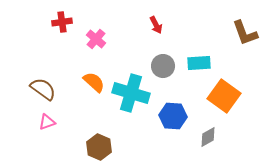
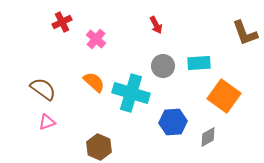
red cross: rotated 18 degrees counterclockwise
blue hexagon: moved 6 px down; rotated 8 degrees counterclockwise
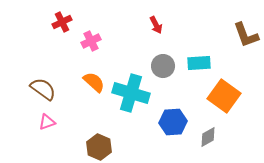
brown L-shape: moved 1 px right, 2 px down
pink cross: moved 5 px left, 2 px down; rotated 24 degrees clockwise
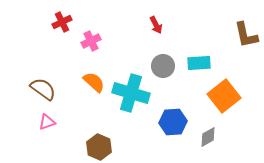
brown L-shape: rotated 8 degrees clockwise
orange square: rotated 16 degrees clockwise
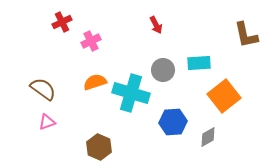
gray circle: moved 4 px down
orange semicircle: moved 1 px right; rotated 60 degrees counterclockwise
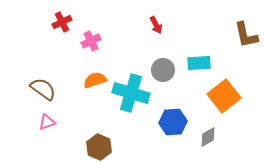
orange semicircle: moved 2 px up
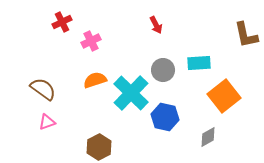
cyan cross: rotated 27 degrees clockwise
blue hexagon: moved 8 px left, 5 px up; rotated 16 degrees clockwise
brown hexagon: rotated 10 degrees clockwise
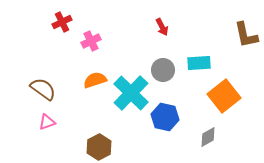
red arrow: moved 6 px right, 2 px down
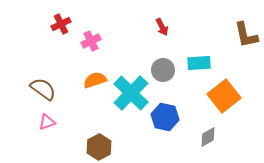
red cross: moved 1 px left, 2 px down
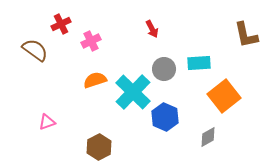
red arrow: moved 10 px left, 2 px down
gray circle: moved 1 px right, 1 px up
brown semicircle: moved 8 px left, 39 px up
cyan cross: moved 2 px right, 1 px up
blue hexagon: rotated 12 degrees clockwise
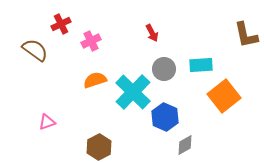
red arrow: moved 4 px down
cyan rectangle: moved 2 px right, 2 px down
gray diamond: moved 23 px left, 8 px down
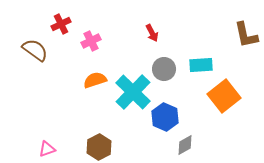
pink triangle: moved 27 px down
